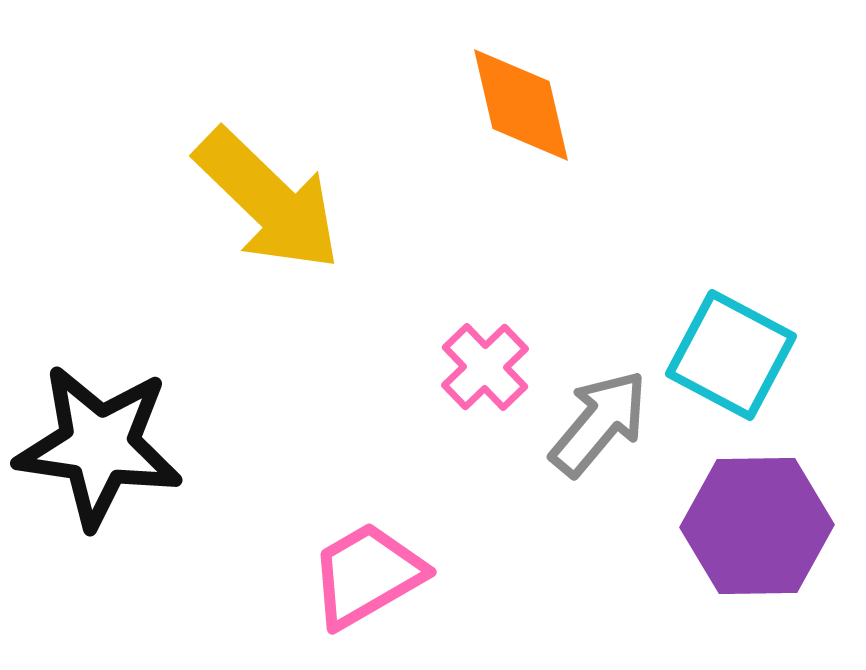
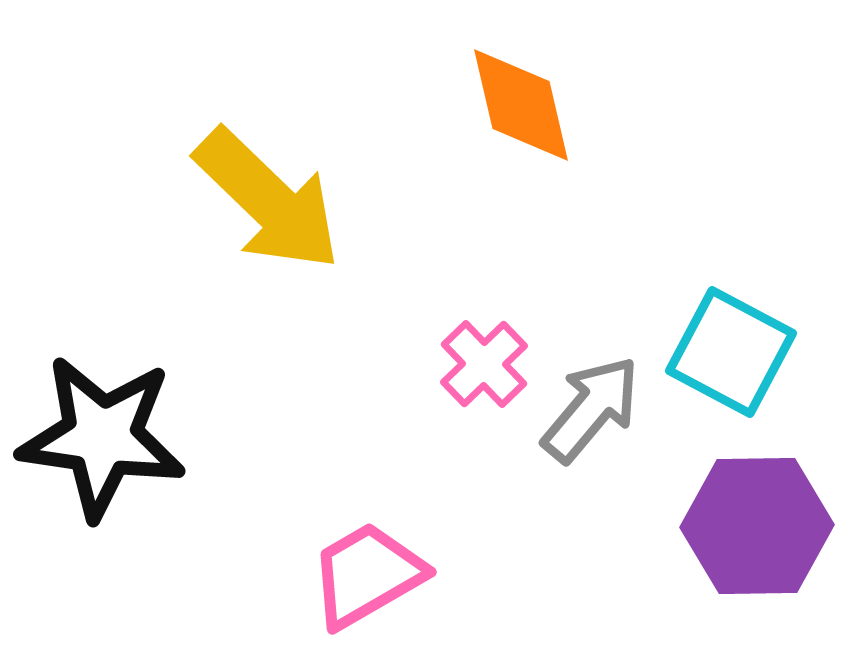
cyan square: moved 3 px up
pink cross: moved 1 px left, 3 px up
gray arrow: moved 8 px left, 14 px up
black star: moved 3 px right, 9 px up
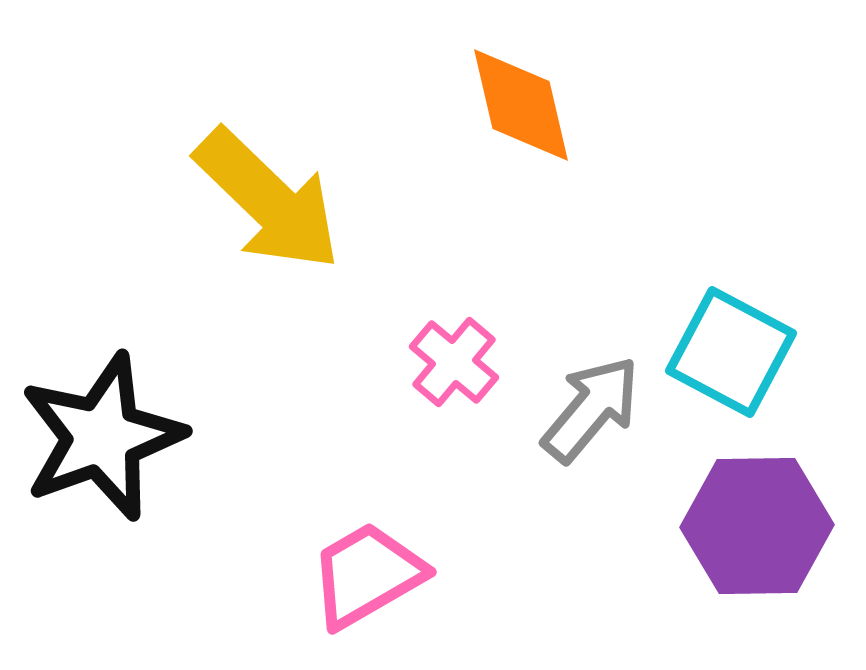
pink cross: moved 30 px left, 2 px up; rotated 6 degrees counterclockwise
black star: rotated 28 degrees counterclockwise
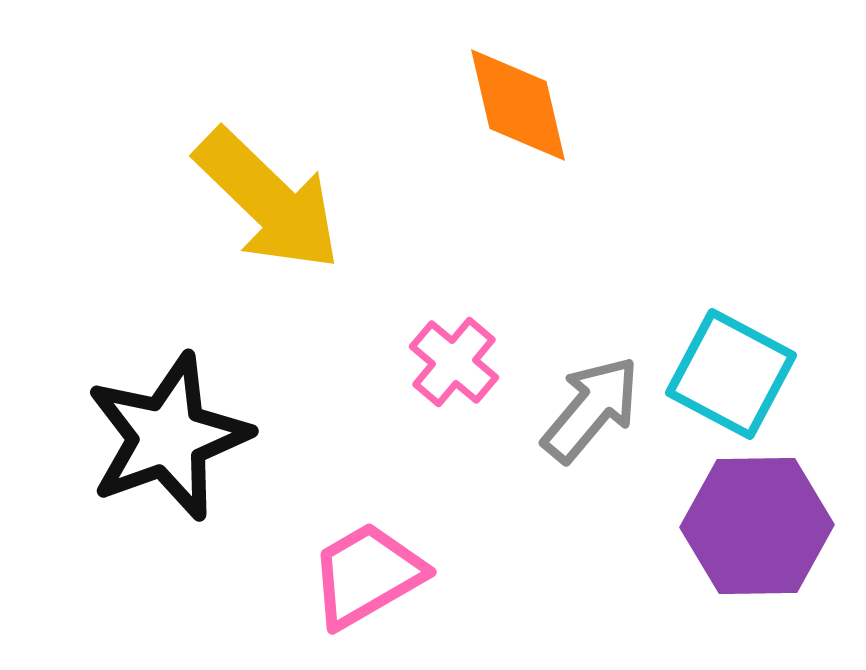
orange diamond: moved 3 px left
cyan square: moved 22 px down
black star: moved 66 px right
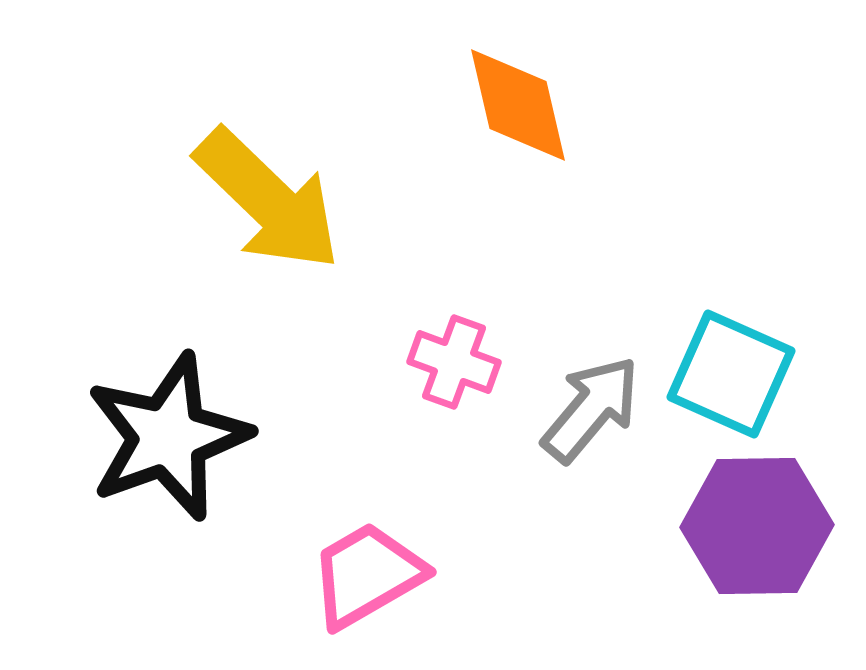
pink cross: rotated 20 degrees counterclockwise
cyan square: rotated 4 degrees counterclockwise
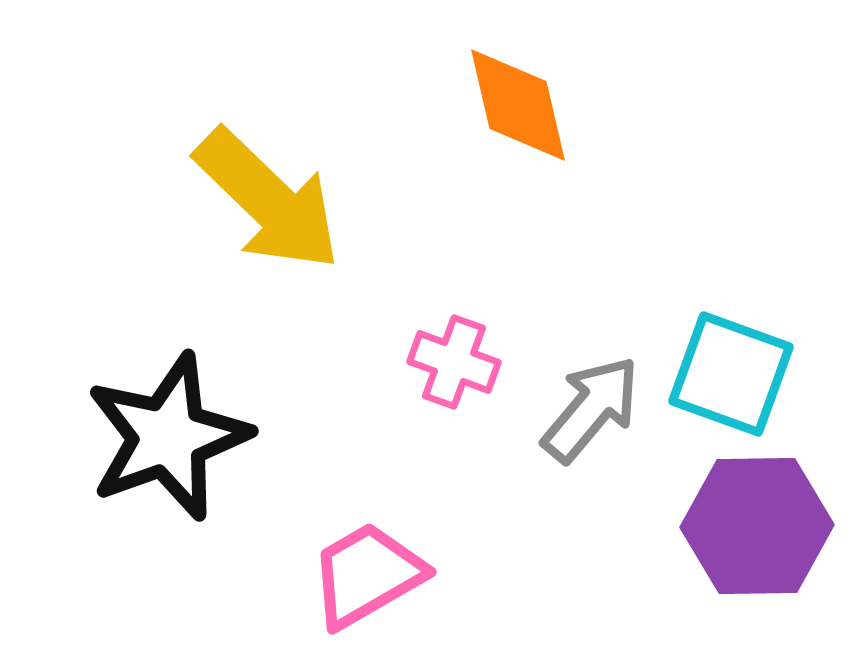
cyan square: rotated 4 degrees counterclockwise
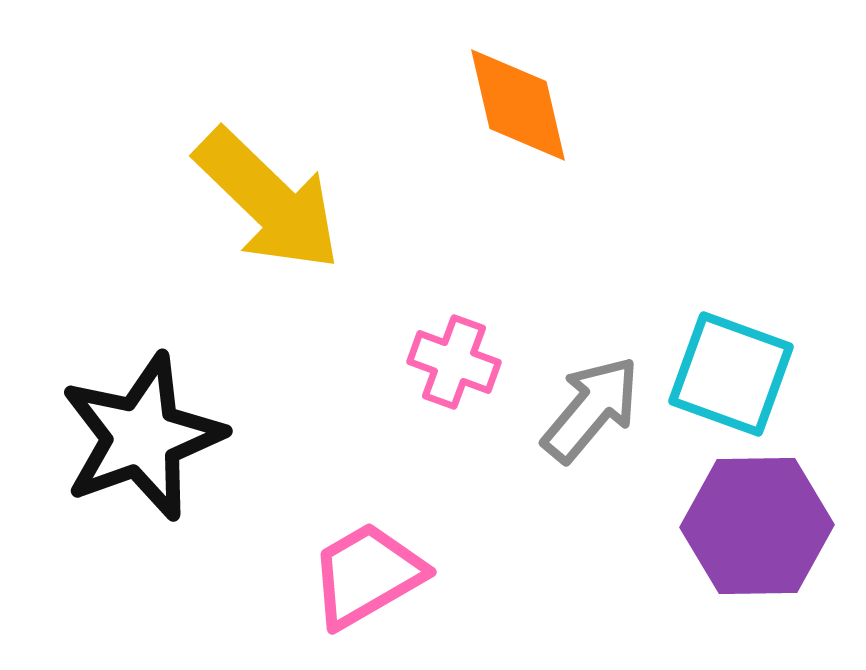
black star: moved 26 px left
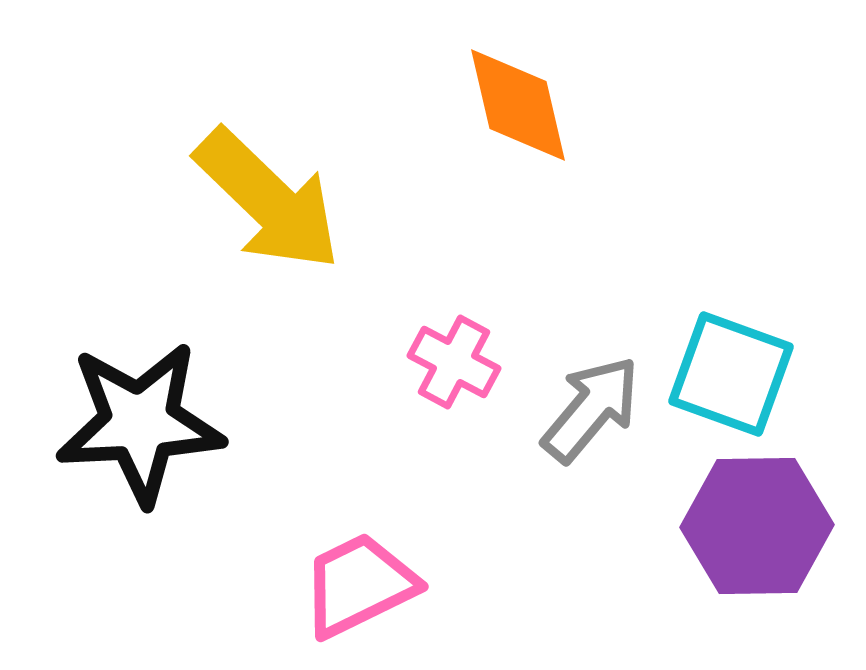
pink cross: rotated 8 degrees clockwise
black star: moved 2 px left, 14 px up; rotated 17 degrees clockwise
pink trapezoid: moved 8 px left, 10 px down; rotated 4 degrees clockwise
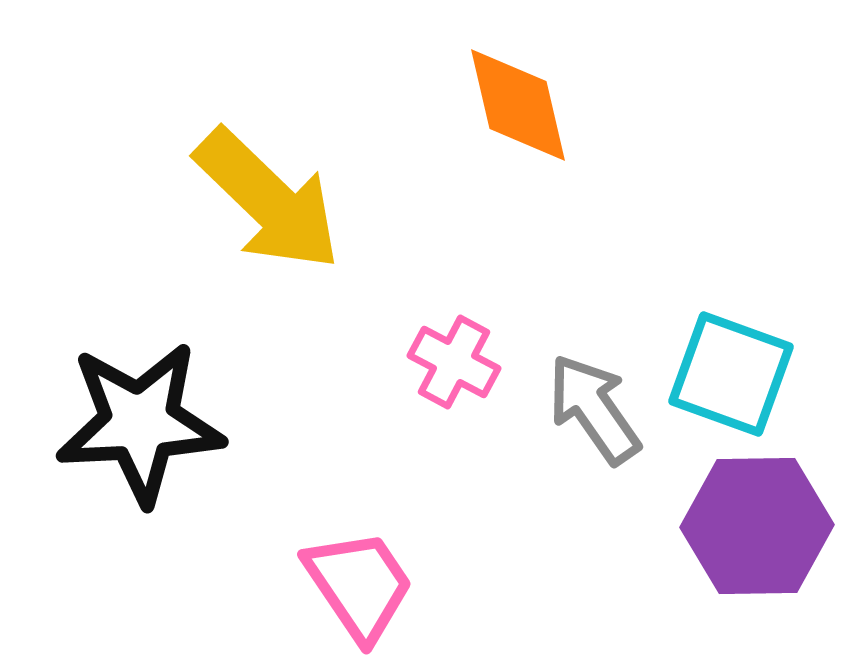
gray arrow: moved 3 px right; rotated 75 degrees counterclockwise
pink trapezoid: rotated 82 degrees clockwise
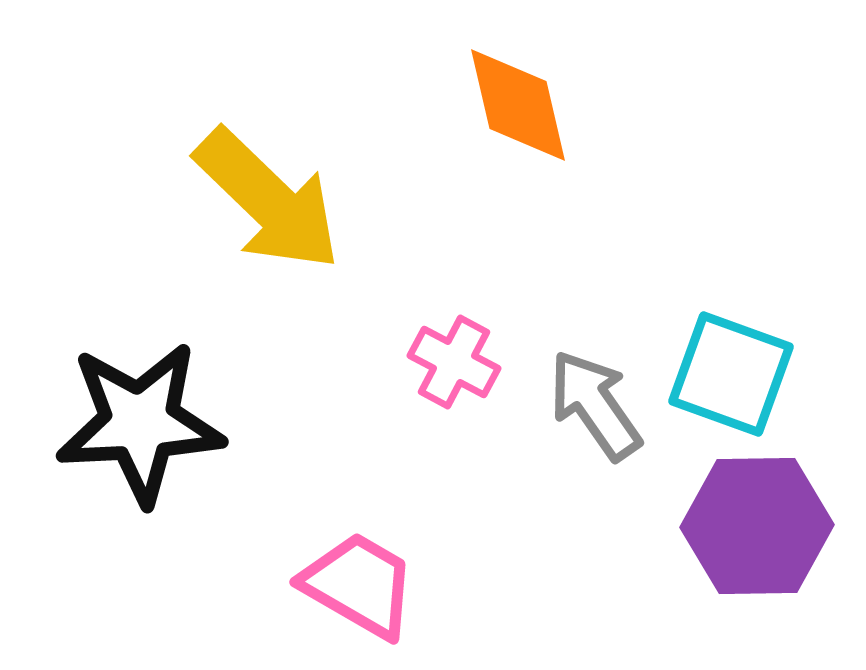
gray arrow: moved 1 px right, 4 px up
pink trapezoid: rotated 26 degrees counterclockwise
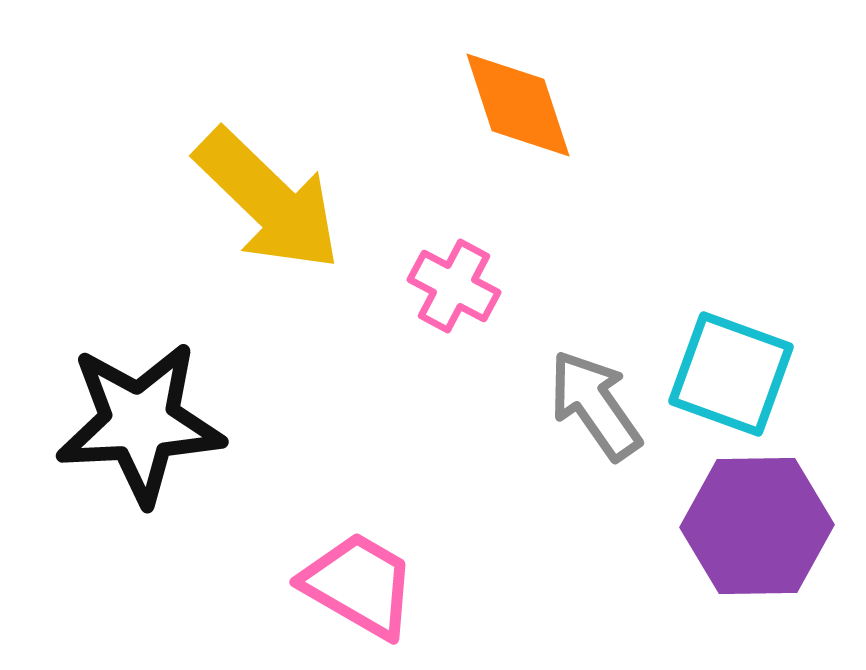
orange diamond: rotated 5 degrees counterclockwise
pink cross: moved 76 px up
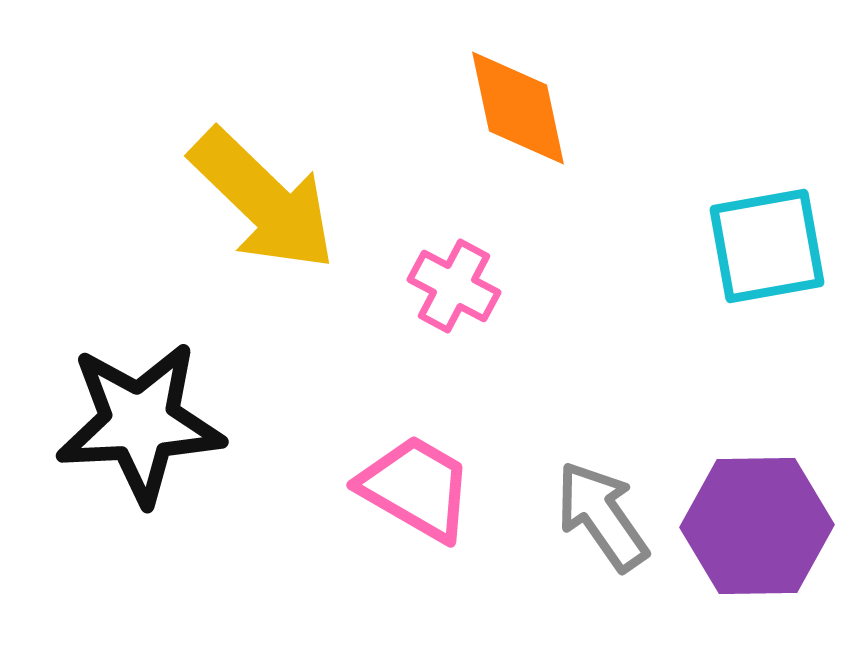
orange diamond: moved 3 px down; rotated 6 degrees clockwise
yellow arrow: moved 5 px left
cyan square: moved 36 px right, 128 px up; rotated 30 degrees counterclockwise
gray arrow: moved 7 px right, 111 px down
pink trapezoid: moved 57 px right, 97 px up
